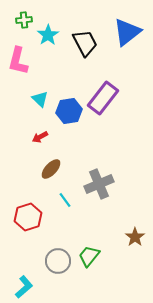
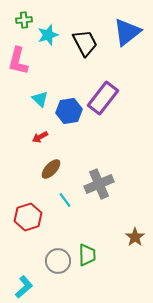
cyan star: rotated 15 degrees clockwise
green trapezoid: moved 2 px left, 1 px up; rotated 140 degrees clockwise
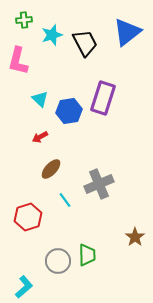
cyan star: moved 4 px right
purple rectangle: rotated 20 degrees counterclockwise
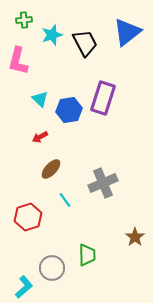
blue hexagon: moved 1 px up
gray cross: moved 4 px right, 1 px up
gray circle: moved 6 px left, 7 px down
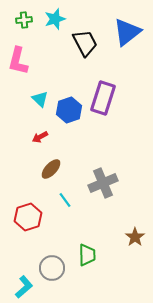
cyan star: moved 3 px right, 16 px up
blue hexagon: rotated 10 degrees counterclockwise
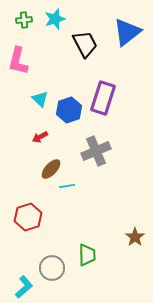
black trapezoid: moved 1 px down
gray cross: moved 7 px left, 32 px up
cyan line: moved 2 px right, 14 px up; rotated 63 degrees counterclockwise
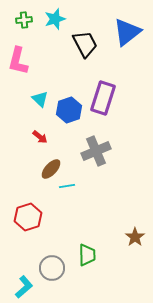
red arrow: rotated 112 degrees counterclockwise
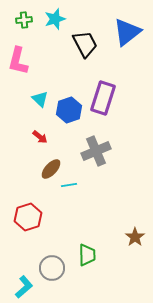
cyan line: moved 2 px right, 1 px up
